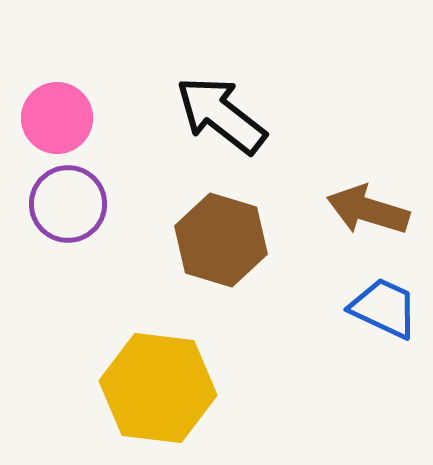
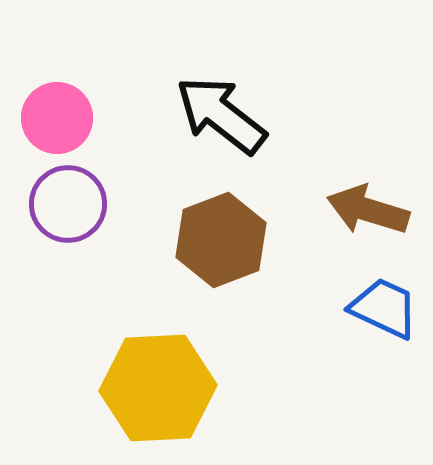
brown hexagon: rotated 22 degrees clockwise
yellow hexagon: rotated 10 degrees counterclockwise
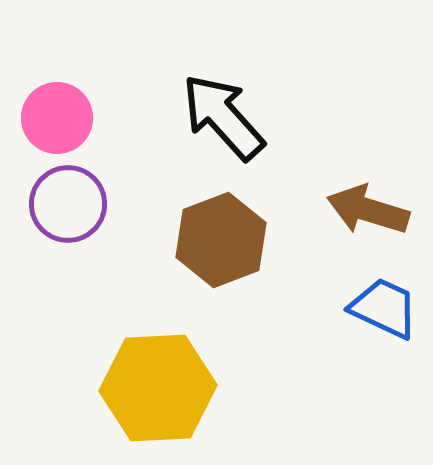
black arrow: moved 2 px right, 2 px down; rotated 10 degrees clockwise
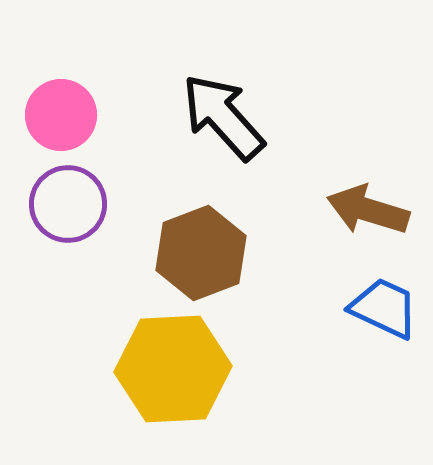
pink circle: moved 4 px right, 3 px up
brown hexagon: moved 20 px left, 13 px down
yellow hexagon: moved 15 px right, 19 px up
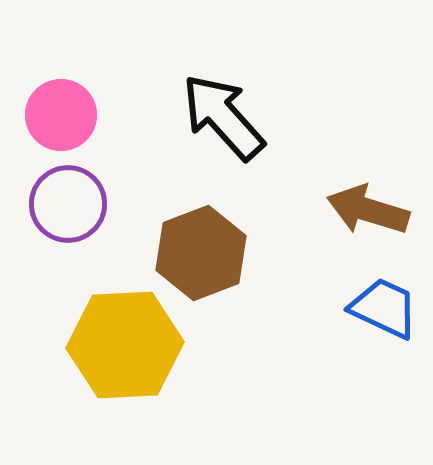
yellow hexagon: moved 48 px left, 24 px up
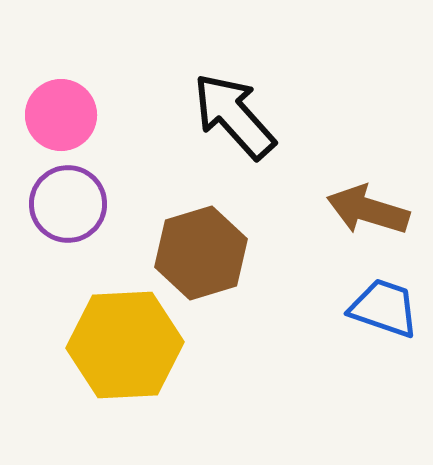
black arrow: moved 11 px right, 1 px up
brown hexagon: rotated 4 degrees clockwise
blue trapezoid: rotated 6 degrees counterclockwise
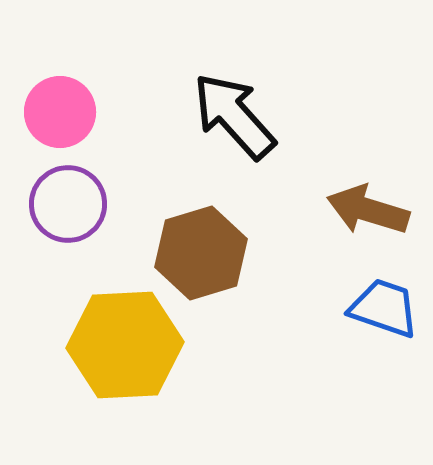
pink circle: moved 1 px left, 3 px up
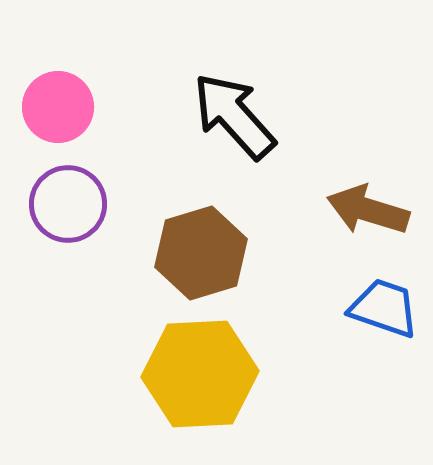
pink circle: moved 2 px left, 5 px up
yellow hexagon: moved 75 px right, 29 px down
